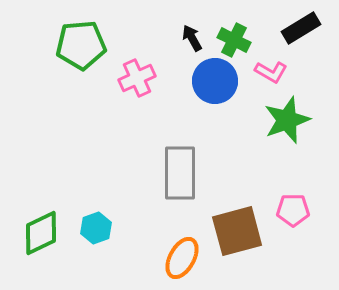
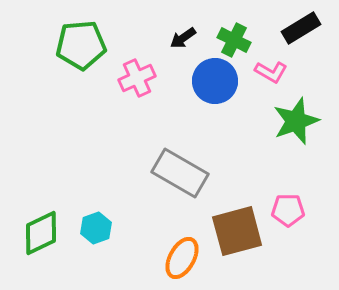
black arrow: moved 9 px left; rotated 96 degrees counterclockwise
green star: moved 9 px right, 1 px down
gray rectangle: rotated 60 degrees counterclockwise
pink pentagon: moved 5 px left
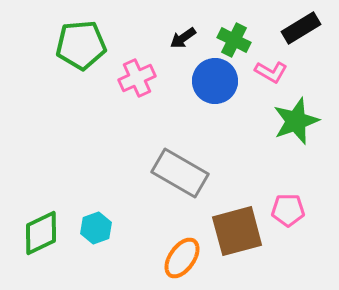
orange ellipse: rotated 6 degrees clockwise
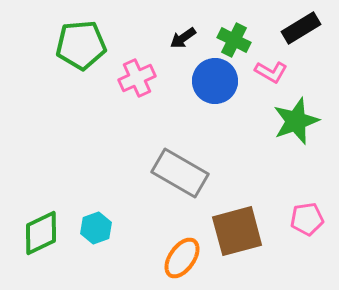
pink pentagon: moved 19 px right, 9 px down; rotated 8 degrees counterclockwise
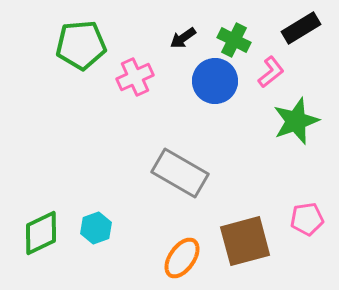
pink L-shape: rotated 68 degrees counterclockwise
pink cross: moved 2 px left, 1 px up
brown square: moved 8 px right, 10 px down
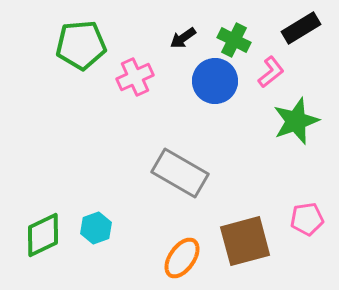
green diamond: moved 2 px right, 2 px down
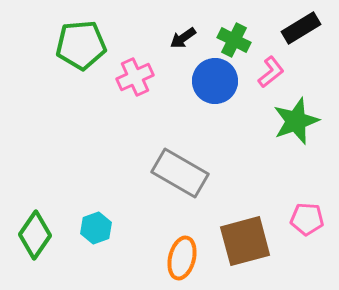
pink pentagon: rotated 12 degrees clockwise
green diamond: moved 8 px left; rotated 30 degrees counterclockwise
orange ellipse: rotated 21 degrees counterclockwise
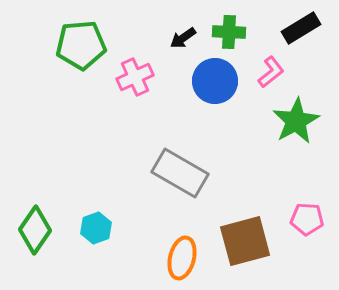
green cross: moved 5 px left, 8 px up; rotated 24 degrees counterclockwise
green star: rotated 9 degrees counterclockwise
green diamond: moved 5 px up
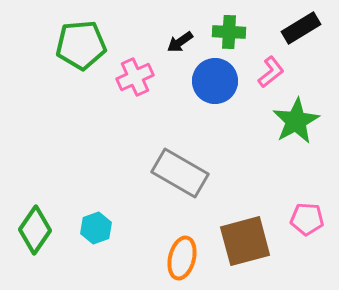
black arrow: moved 3 px left, 4 px down
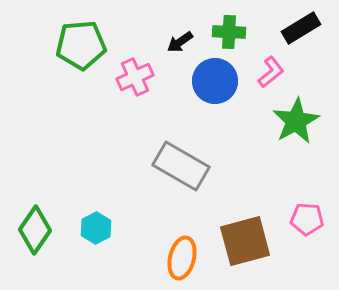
gray rectangle: moved 1 px right, 7 px up
cyan hexagon: rotated 8 degrees counterclockwise
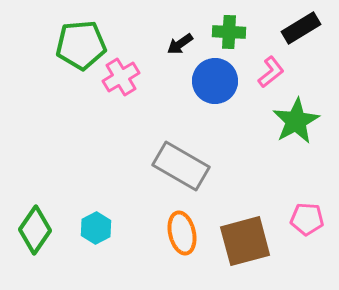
black arrow: moved 2 px down
pink cross: moved 14 px left; rotated 6 degrees counterclockwise
orange ellipse: moved 25 px up; rotated 27 degrees counterclockwise
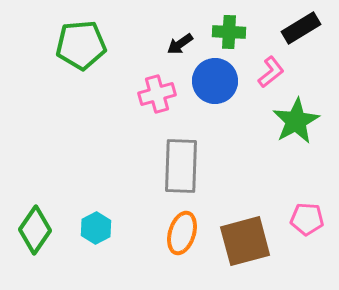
pink cross: moved 36 px right, 17 px down; rotated 15 degrees clockwise
gray rectangle: rotated 62 degrees clockwise
orange ellipse: rotated 30 degrees clockwise
